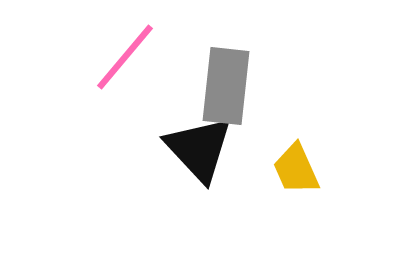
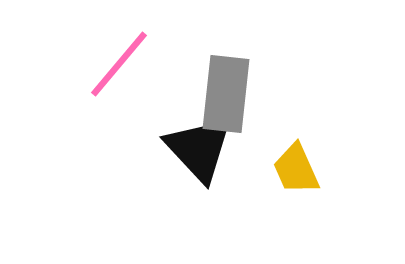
pink line: moved 6 px left, 7 px down
gray rectangle: moved 8 px down
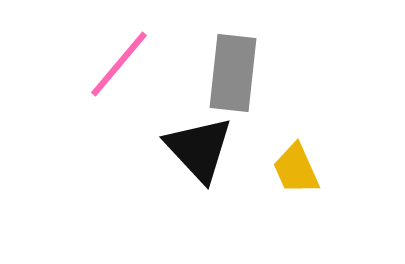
gray rectangle: moved 7 px right, 21 px up
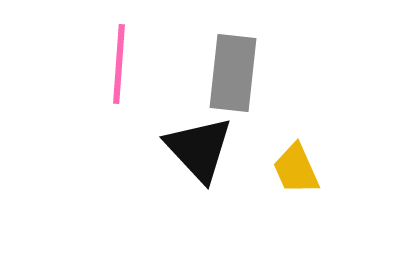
pink line: rotated 36 degrees counterclockwise
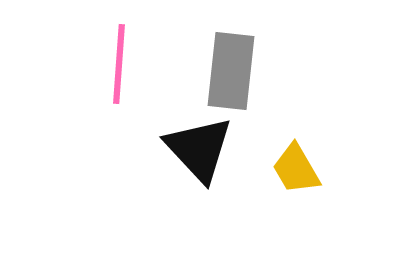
gray rectangle: moved 2 px left, 2 px up
yellow trapezoid: rotated 6 degrees counterclockwise
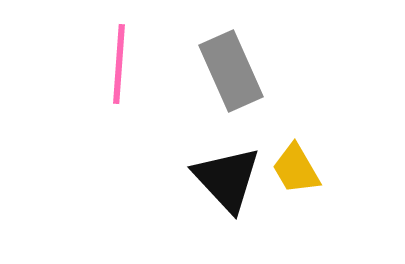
gray rectangle: rotated 30 degrees counterclockwise
black triangle: moved 28 px right, 30 px down
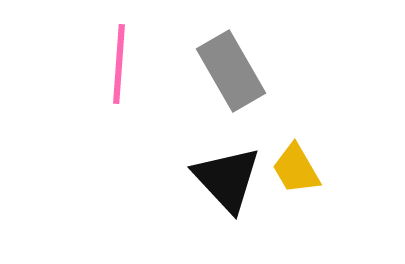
gray rectangle: rotated 6 degrees counterclockwise
